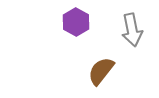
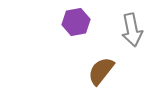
purple hexagon: rotated 20 degrees clockwise
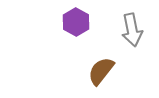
purple hexagon: rotated 20 degrees counterclockwise
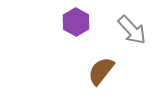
gray arrow: rotated 32 degrees counterclockwise
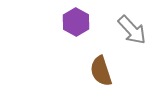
brown semicircle: rotated 56 degrees counterclockwise
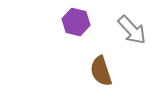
purple hexagon: rotated 16 degrees counterclockwise
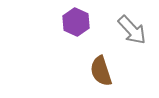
purple hexagon: rotated 12 degrees clockwise
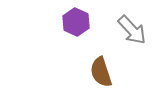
brown semicircle: moved 1 px down
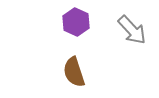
brown semicircle: moved 27 px left
